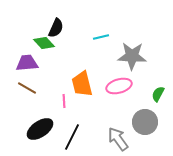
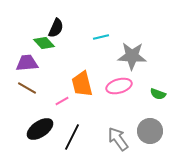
green semicircle: rotated 98 degrees counterclockwise
pink line: moved 2 px left; rotated 64 degrees clockwise
gray circle: moved 5 px right, 9 px down
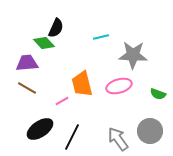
gray star: moved 1 px right, 1 px up
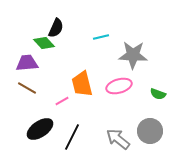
gray arrow: rotated 15 degrees counterclockwise
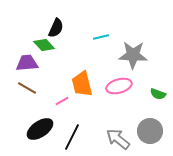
green diamond: moved 2 px down
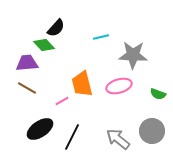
black semicircle: rotated 18 degrees clockwise
gray circle: moved 2 px right
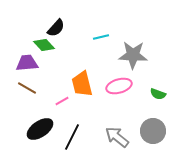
gray circle: moved 1 px right
gray arrow: moved 1 px left, 2 px up
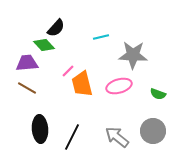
pink line: moved 6 px right, 30 px up; rotated 16 degrees counterclockwise
black ellipse: rotated 60 degrees counterclockwise
